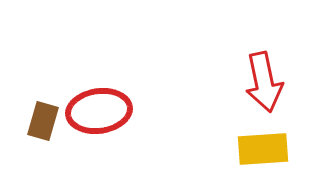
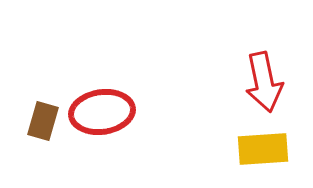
red ellipse: moved 3 px right, 1 px down
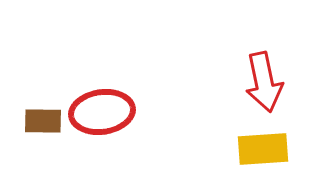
brown rectangle: rotated 75 degrees clockwise
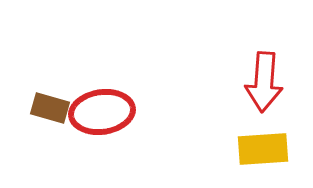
red arrow: rotated 16 degrees clockwise
brown rectangle: moved 7 px right, 13 px up; rotated 15 degrees clockwise
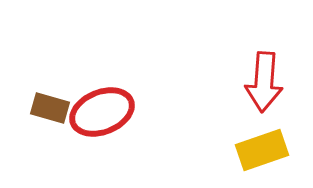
red ellipse: rotated 14 degrees counterclockwise
yellow rectangle: moved 1 px left, 1 px down; rotated 15 degrees counterclockwise
